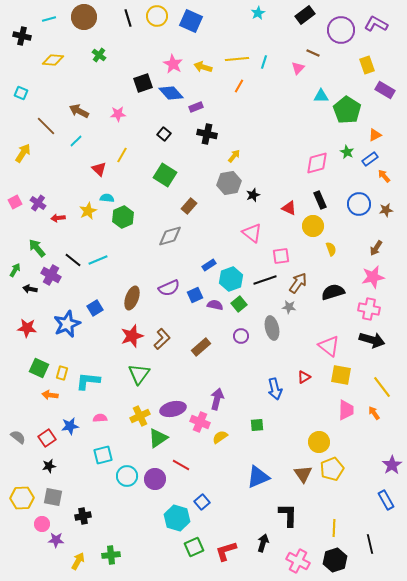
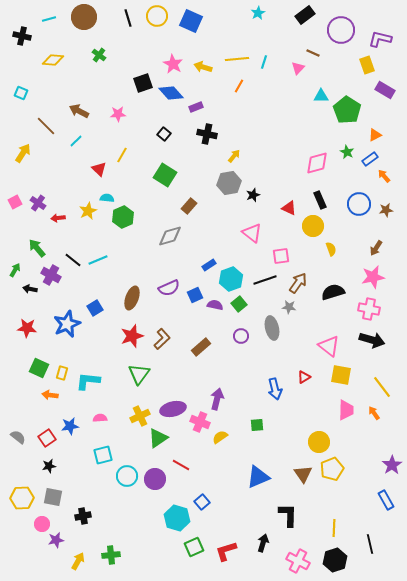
purple L-shape at (376, 24): moved 4 px right, 15 px down; rotated 15 degrees counterclockwise
purple star at (56, 540): rotated 14 degrees counterclockwise
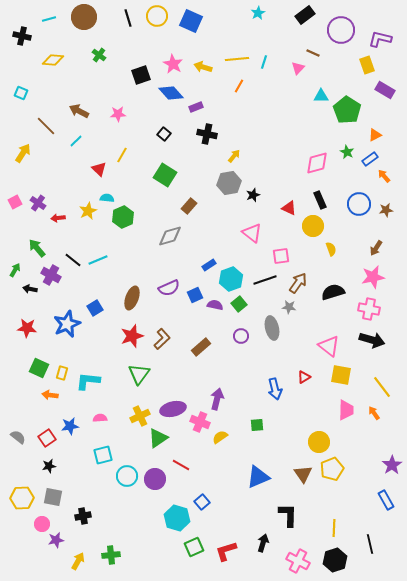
black square at (143, 83): moved 2 px left, 8 px up
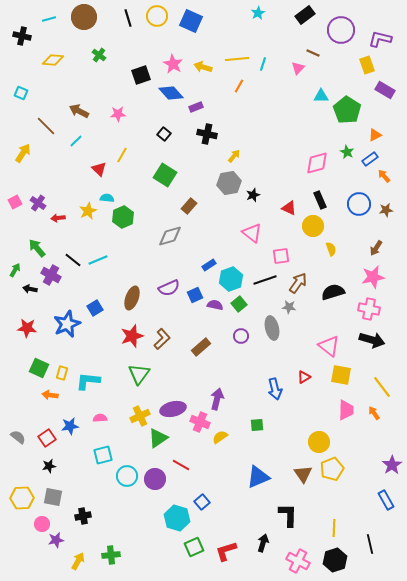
cyan line at (264, 62): moved 1 px left, 2 px down
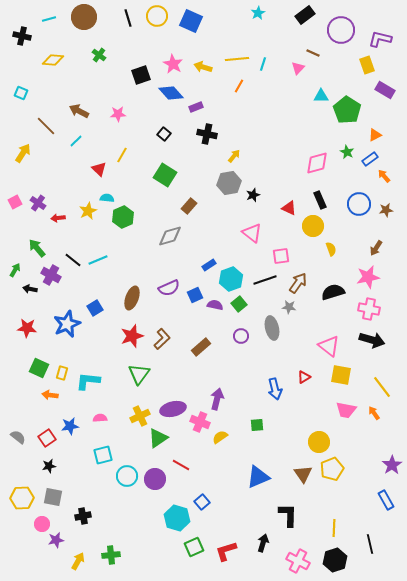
pink star at (373, 277): moved 5 px left
pink trapezoid at (346, 410): rotated 100 degrees clockwise
